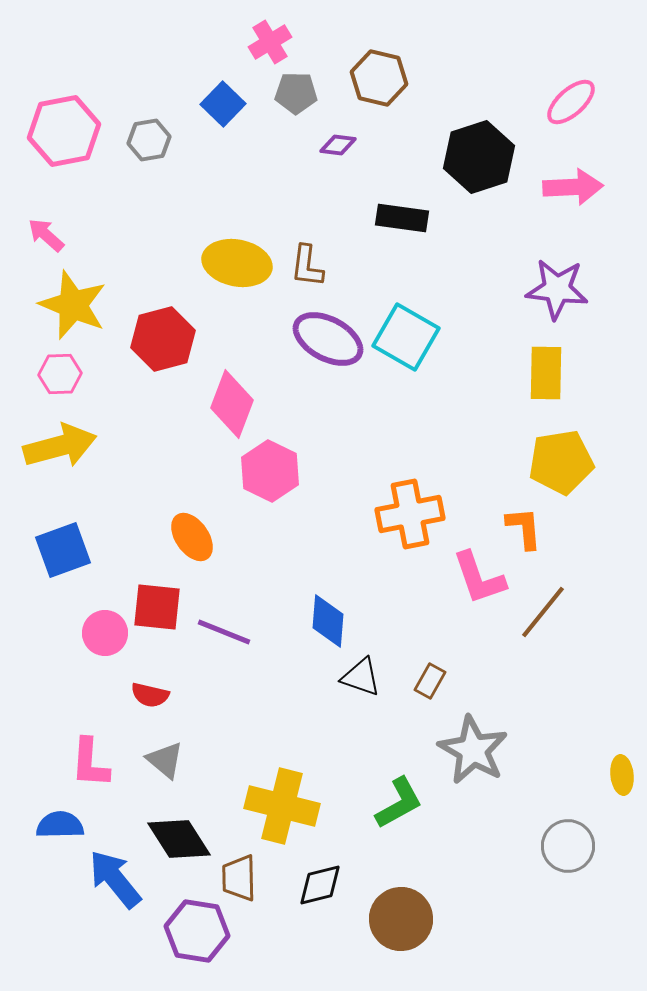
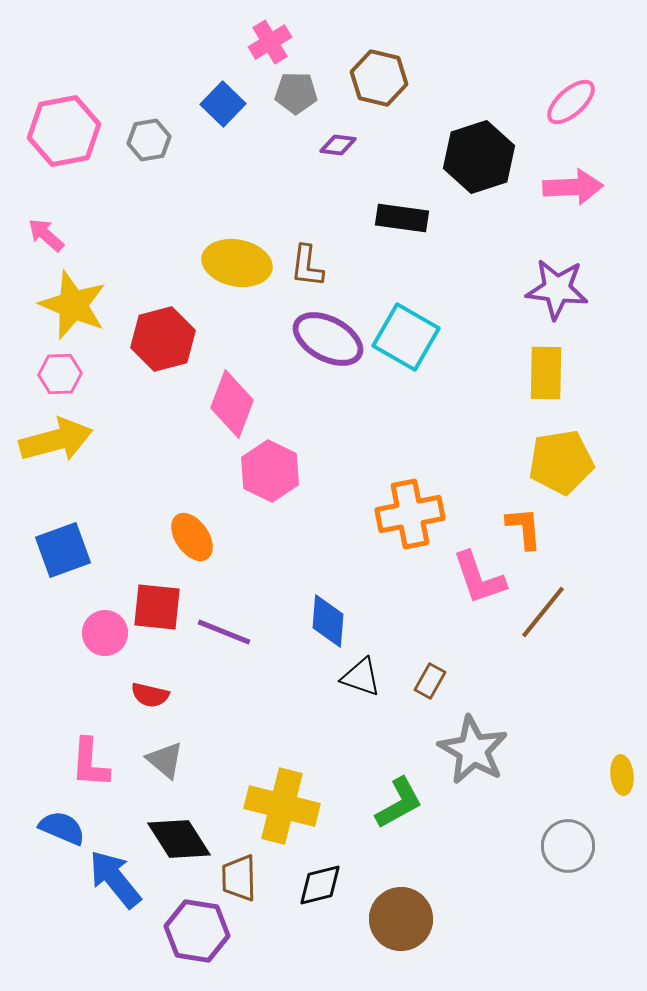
yellow arrow at (60, 446): moved 4 px left, 6 px up
blue semicircle at (60, 825): moved 2 px right, 3 px down; rotated 24 degrees clockwise
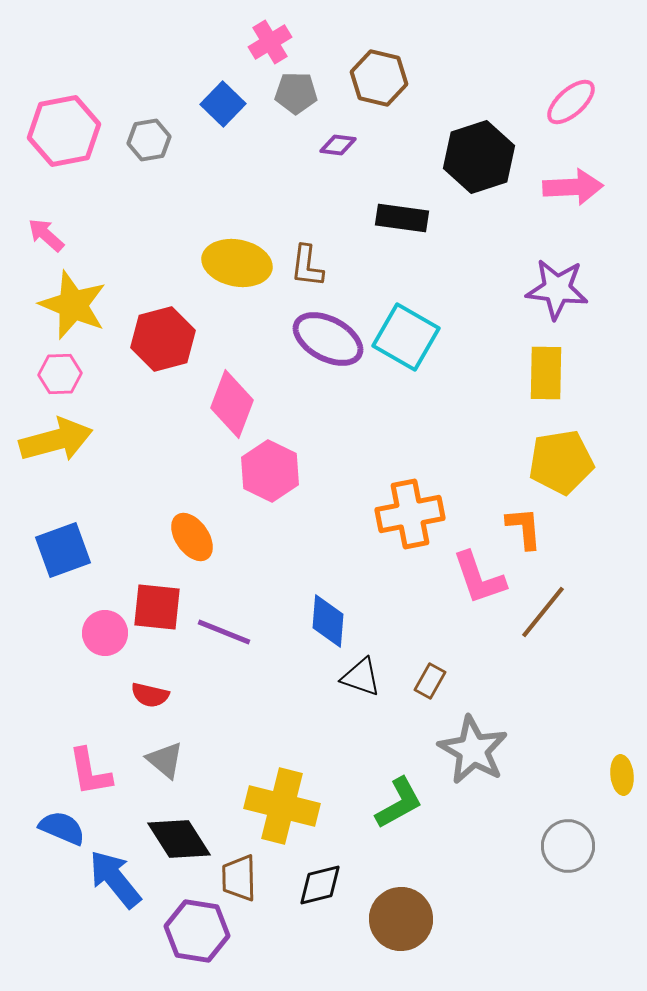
pink L-shape at (90, 763): moved 9 px down; rotated 14 degrees counterclockwise
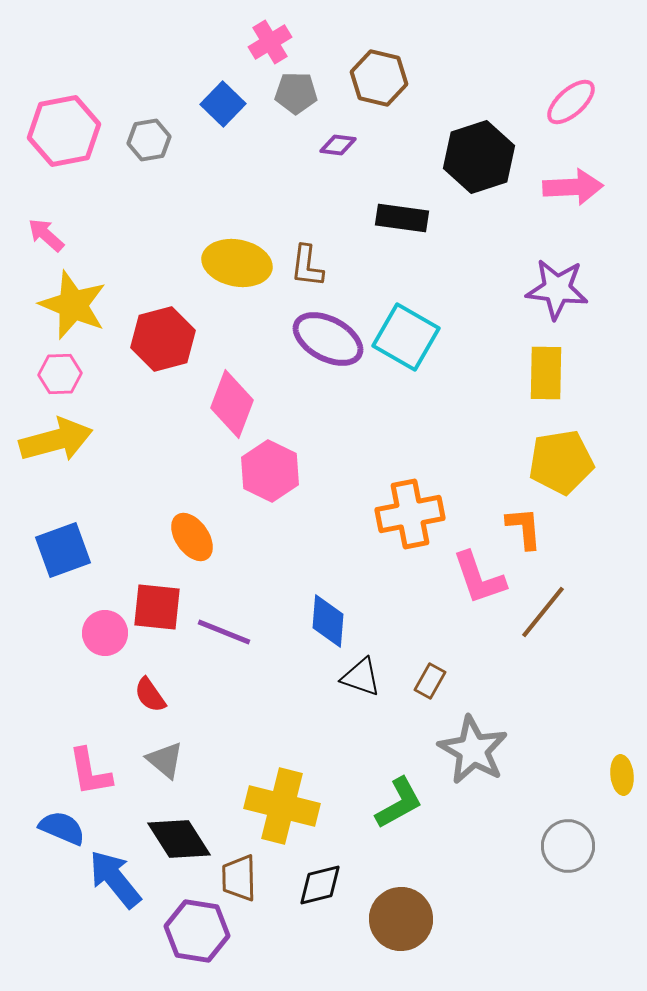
red semicircle at (150, 695): rotated 42 degrees clockwise
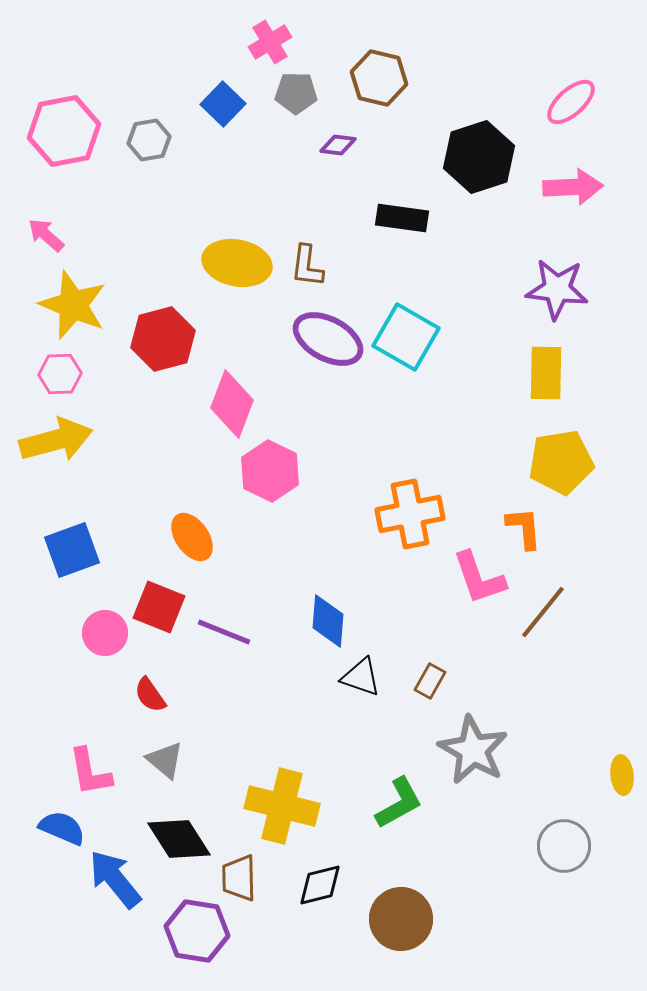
blue square at (63, 550): moved 9 px right
red square at (157, 607): moved 2 px right; rotated 16 degrees clockwise
gray circle at (568, 846): moved 4 px left
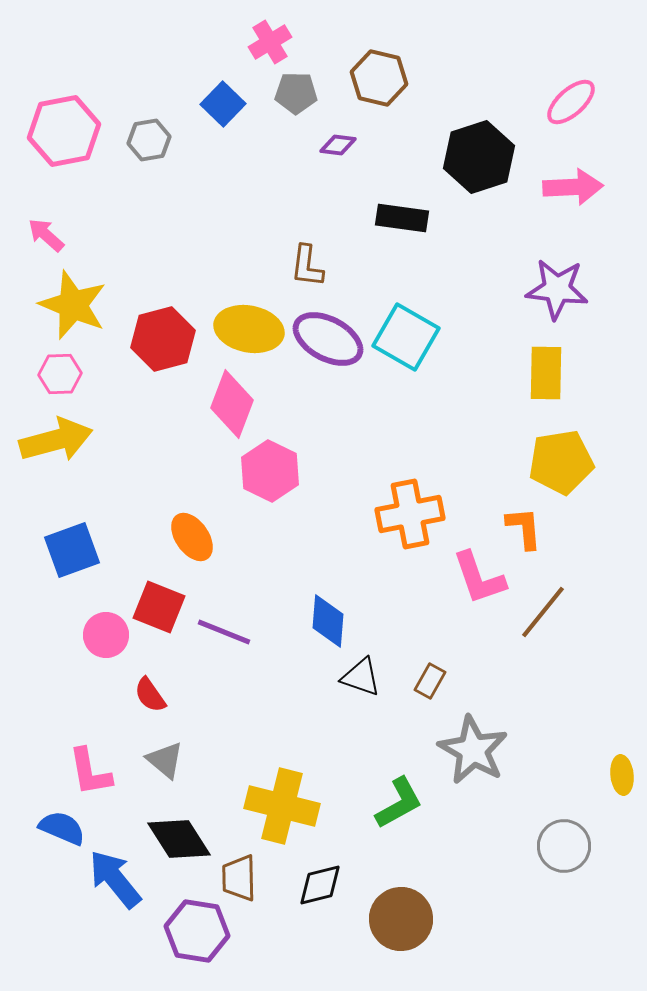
yellow ellipse at (237, 263): moved 12 px right, 66 px down
pink circle at (105, 633): moved 1 px right, 2 px down
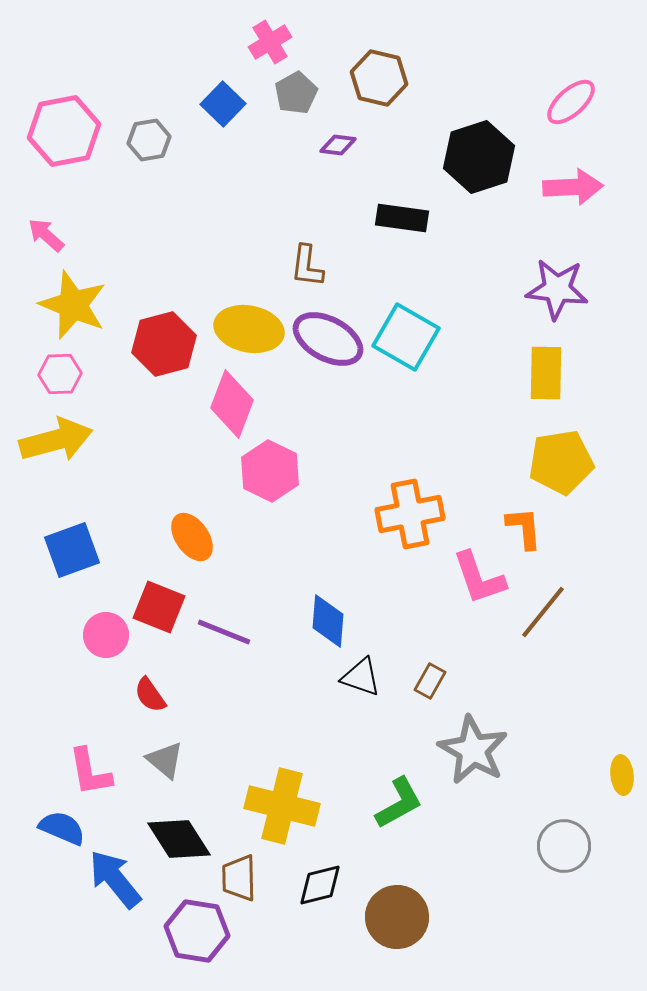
gray pentagon at (296, 93): rotated 30 degrees counterclockwise
red hexagon at (163, 339): moved 1 px right, 5 px down
brown circle at (401, 919): moved 4 px left, 2 px up
